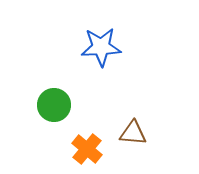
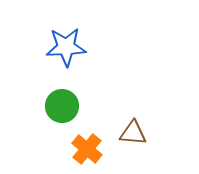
blue star: moved 35 px left
green circle: moved 8 px right, 1 px down
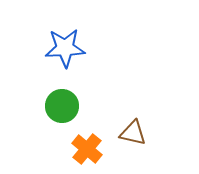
blue star: moved 1 px left, 1 px down
brown triangle: rotated 8 degrees clockwise
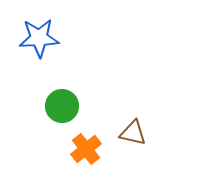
blue star: moved 26 px left, 10 px up
orange cross: moved 1 px left; rotated 12 degrees clockwise
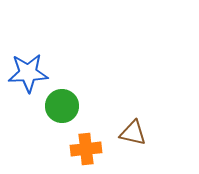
blue star: moved 11 px left, 35 px down
orange cross: rotated 32 degrees clockwise
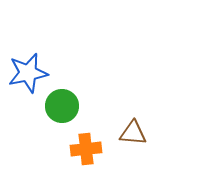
blue star: rotated 9 degrees counterclockwise
brown triangle: rotated 8 degrees counterclockwise
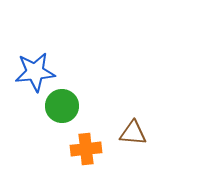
blue star: moved 7 px right, 1 px up; rotated 6 degrees clockwise
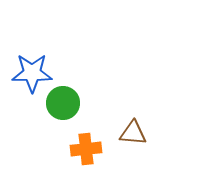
blue star: moved 3 px left, 1 px down; rotated 6 degrees clockwise
green circle: moved 1 px right, 3 px up
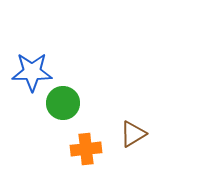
blue star: moved 1 px up
brown triangle: moved 1 px down; rotated 36 degrees counterclockwise
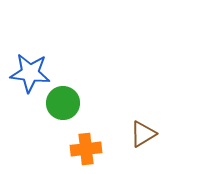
blue star: moved 2 px left, 1 px down; rotated 6 degrees clockwise
brown triangle: moved 10 px right
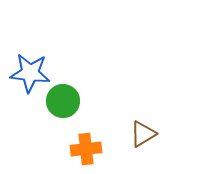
green circle: moved 2 px up
